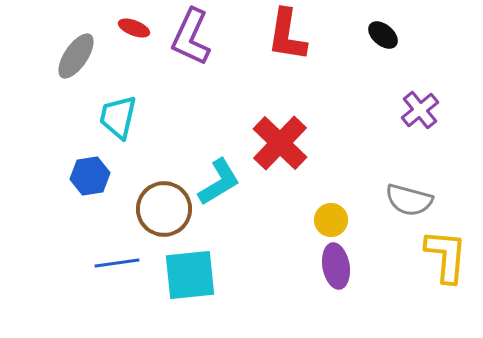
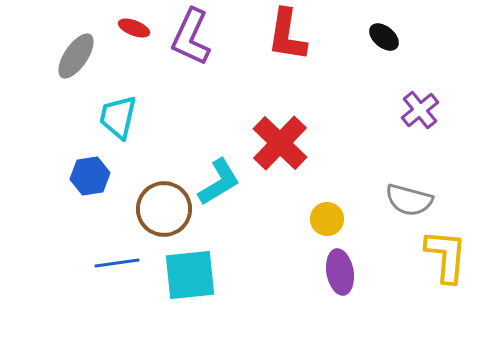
black ellipse: moved 1 px right, 2 px down
yellow circle: moved 4 px left, 1 px up
purple ellipse: moved 4 px right, 6 px down
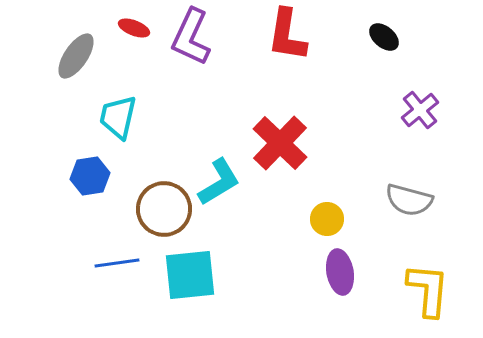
yellow L-shape: moved 18 px left, 34 px down
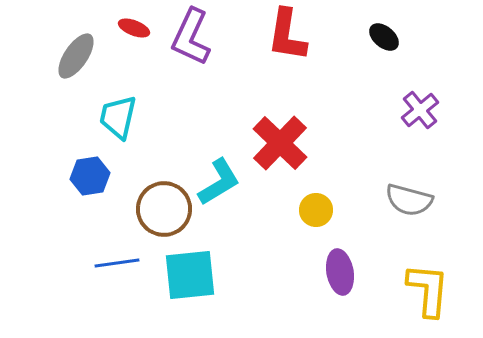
yellow circle: moved 11 px left, 9 px up
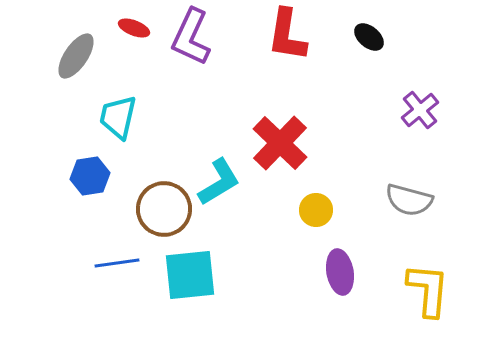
black ellipse: moved 15 px left
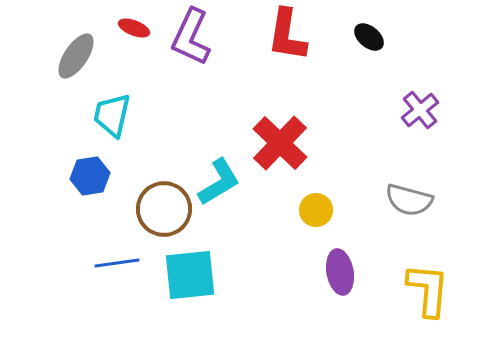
cyan trapezoid: moved 6 px left, 2 px up
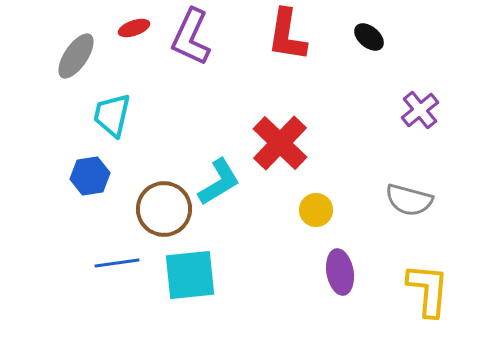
red ellipse: rotated 40 degrees counterclockwise
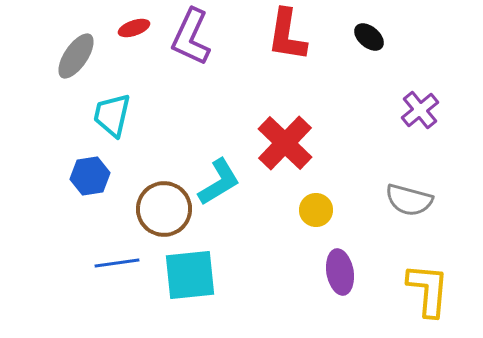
red cross: moved 5 px right
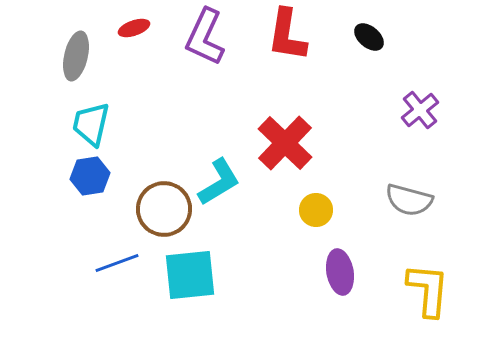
purple L-shape: moved 14 px right
gray ellipse: rotated 21 degrees counterclockwise
cyan trapezoid: moved 21 px left, 9 px down
blue line: rotated 12 degrees counterclockwise
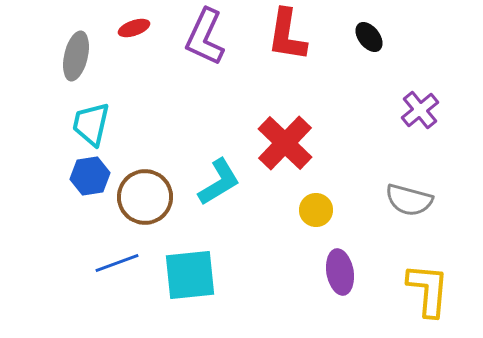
black ellipse: rotated 12 degrees clockwise
brown circle: moved 19 px left, 12 px up
